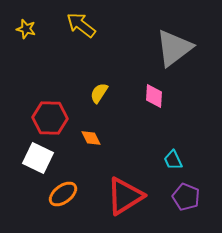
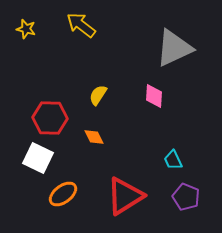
gray triangle: rotated 12 degrees clockwise
yellow semicircle: moved 1 px left, 2 px down
orange diamond: moved 3 px right, 1 px up
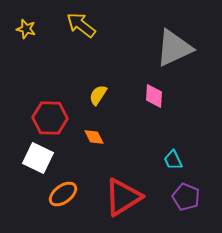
red triangle: moved 2 px left, 1 px down
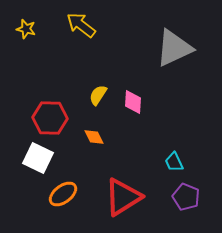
pink diamond: moved 21 px left, 6 px down
cyan trapezoid: moved 1 px right, 2 px down
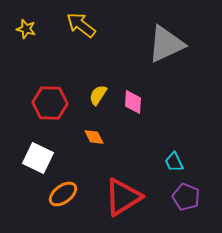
gray triangle: moved 8 px left, 4 px up
red hexagon: moved 15 px up
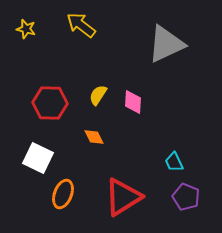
orange ellipse: rotated 32 degrees counterclockwise
